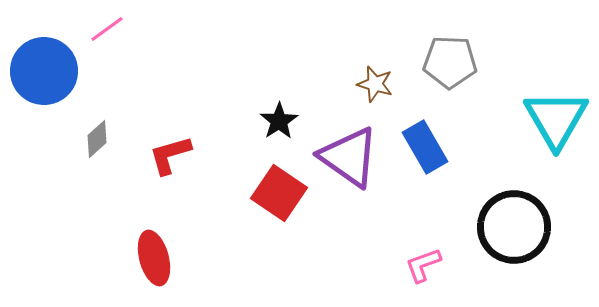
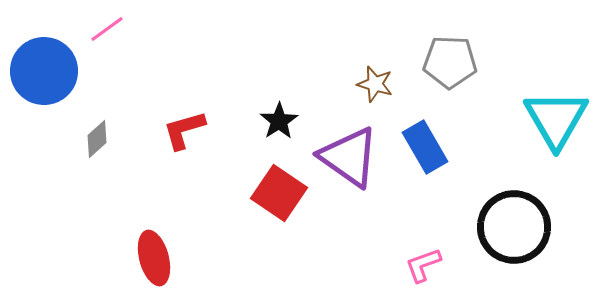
red L-shape: moved 14 px right, 25 px up
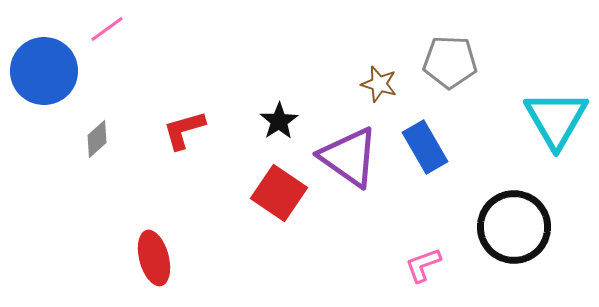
brown star: moved 4 px right
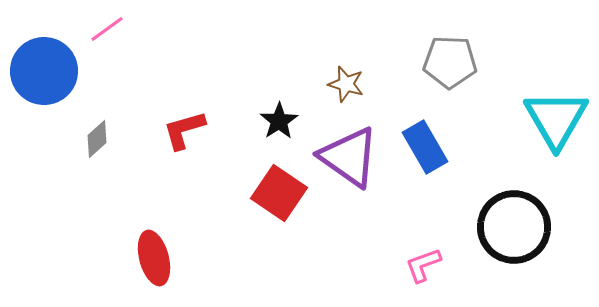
brown star: moved 33 px left
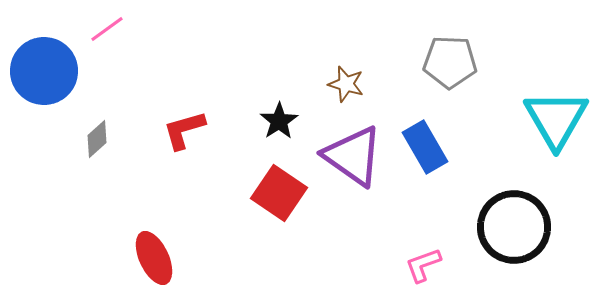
purple triangle: moved 4 px right, 1 px up
red ellipse: rotated 10 degrees counterclockwise
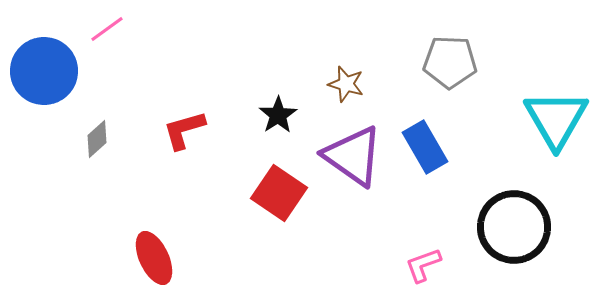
black star: moved 1 px left, 6 px up
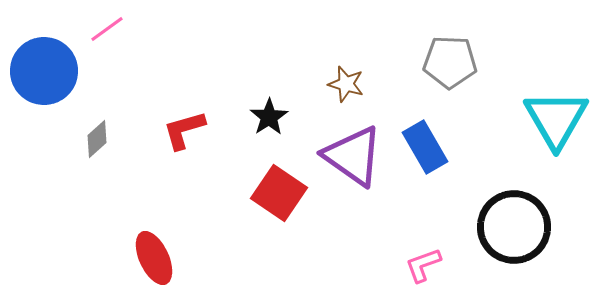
black star: moved 9 px left, 2 px down
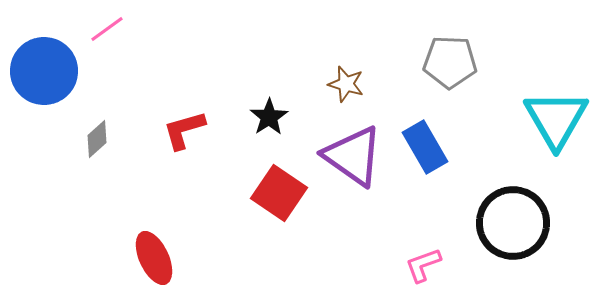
black circle: moved 1 px left, 4 px up
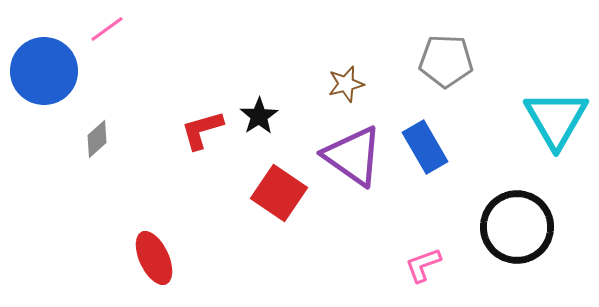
gray pentagon: moved 4 px left, 1 px up
brown star: rotated 30 degrees counterclockwise
black star: moved 10 px left, 1 px up
red L-shape: moved 18 px right
black circle: moved 4 px right, 4 px down
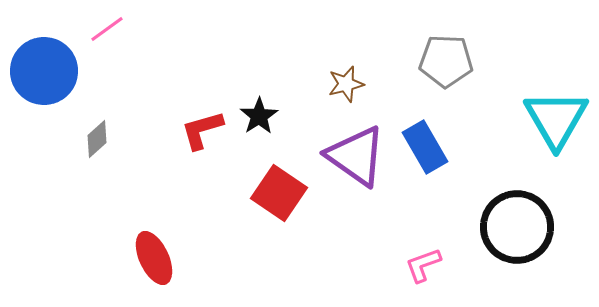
purple triangle: moved 3 px right
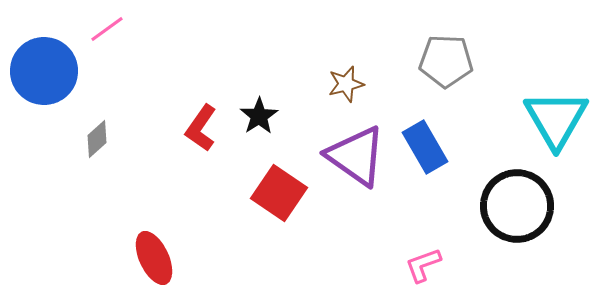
red L-shape: moved 1 px left, 2 px up; rotated 39 degrees counterclockwise
black circle: moved 21 px up
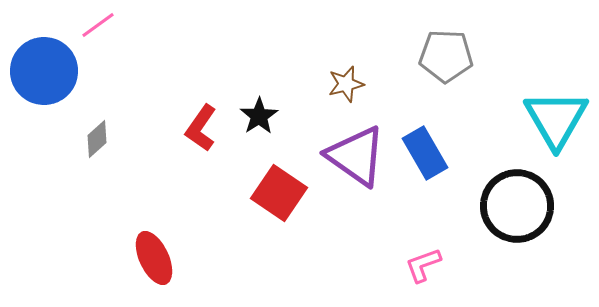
pink line: moved 9 px left, 4 px up
gray pentagon: moved 5 px up
blue rectangle: moved 6 px down
